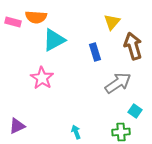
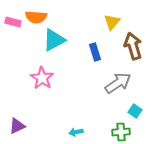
cyan arrow: rotated 80 degrees counterclockwise
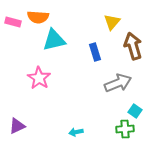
orange semicircle: moved 2 px right
cyan triangle: rotated 15 degrees clockwise
pink star: moved 3 px left
gray arrow: rotated 12 degrees clockwise
green cross: moved 4 px right, 3 px up
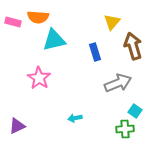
cyan arrow: moved 1 px left, 14 px up
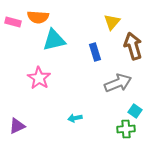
green cross: moved 1 px right
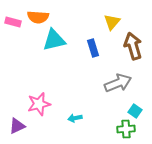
blue rectangle: moved 2 px left, 4 px up
pink star: moved 26 px down; rotated 25 degrees clockwise
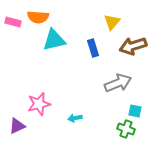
brown arrow: rotated 92 degrees counterclockwise
cyan square: rotated 24 degrees counterclockwise
green cross: rotated 24 degrees clockwise
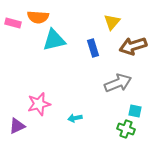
pink rectangle: moved 1 px down
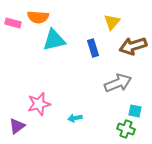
purple triangle: rotated 12 degrees counterclockwise
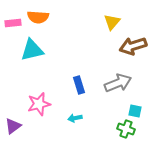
pink rectangle: rotated 21 degrees counterclockwise
cyan triangle: moved 22 px left, 10 px down
blue rectangle: moved 14 px left, 37 px down
purple triangle: moved 4 px left
